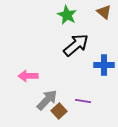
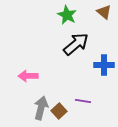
black arrow: moved 1 px up
gray arrow: moved 6 px left, 8 px down; rotated 30 degrees counterclockwise
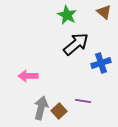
blue cross: moved 3 px left, 2 px up; rotated 18 degrees counterclockwise
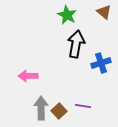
black arrow: rotated 40 degrees counterclockwise
purple line: moved 5 px down
gray arrow: rotated 15 degrees counterclockwise
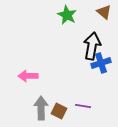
black arrow: moved 16 px right, 2 px down
brown square: rotated 21 degrees counterclockwise
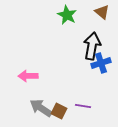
brown triangle: moved 2 px left
gray arrow: rotated 55 degrees counterclockwise
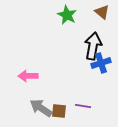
black arrow: moved 1 px right
brown square: rotated 21 degrees counterclockwise
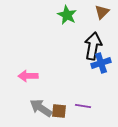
brown triangle: rotated 35 degrees clockwise
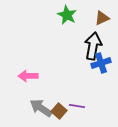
brown triangle: moved 6 px down; rotated 21 degrees clockwise
purple line: moved 6 px left
brown square: rotated 35 degrees clockwise
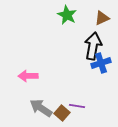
brown square: moved 3 px right, 2 px down
